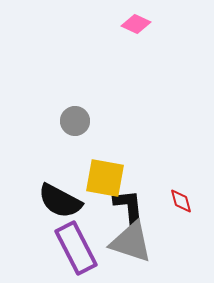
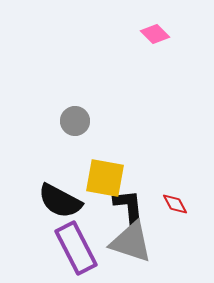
pink diamond: moved 19 px right, 10 px down; rotated 20 degrees clockwise
red diamond: moved 6 px left, 3 px down; rotated 12 degrees counterclockwise
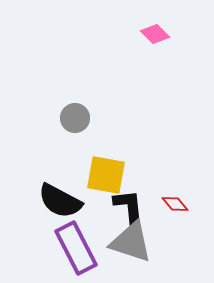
gray circle: moved 3 px up
yellow square: moved 1 px right, 3 px up
red diamond: rotated 12 degrees counterclockwise
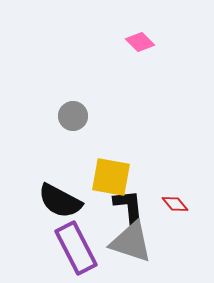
pink diamond: moved 15 px left, 8 px down
gray circle: moved 2 px left, 2 px up
yellow square: moved 5 px right, 2 px down
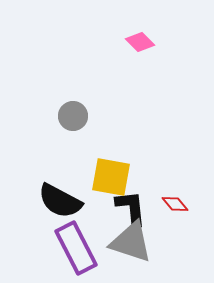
black L-shape: moved 2 px right, 1 px down
